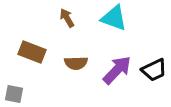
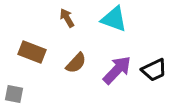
cyan triangle: moved 1 px down
brown semicircle: rotated 45 degrees counterclockwise
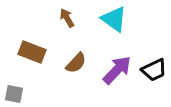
cyan triangle: rotated 16 degrees clockwise
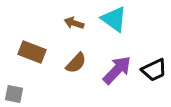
brown arrow: moved 7 px right, 5 px down; rotated 42 degrees counterclockwise
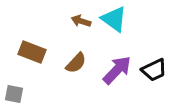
brown arrow: moved 7 px right, 2 px up
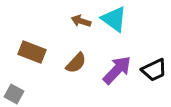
gray square: rotated 18 degrees clockwise
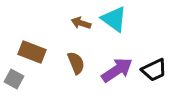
brown arrow: moved 2 px down
brown semicircle: rotated 65 degrees counterclockwise
purple arrow: rotated 12 degrees clockwise
gray square: moved 15 px up
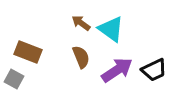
cyan triangle: moved 3 px left, 10 px down
brown arrow: rotated 18 degrees clockwise
brown rectangle: moved 4 px left
brown semicircle: moved 5 px right, 6 px up
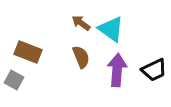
purple arrow: rotated 52 degrees counterclockwise
gray square: moved 1 px down
